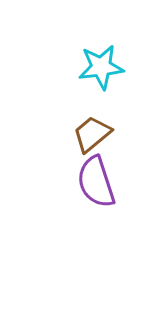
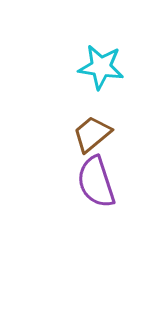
cyan star: rotated 15 degrees clockwise
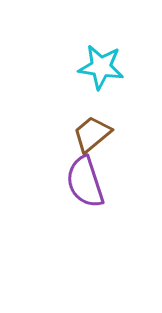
purple semicircle: moved 11 px left
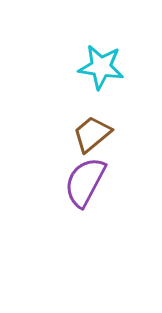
purple semicircle: rotated 46 degrees clockwise
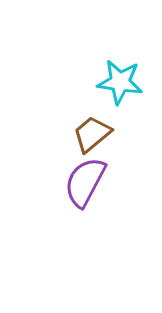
cyan star: moved 19 px right, 15 px down
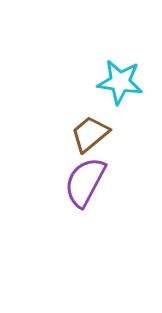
brown trapezoid: moved 2 px left
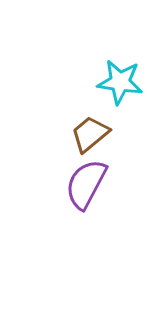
purple semicircle: moved 1 px right, 2 px down
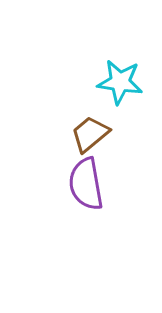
purple semicircle: rotated 38 degrees counterclockwise
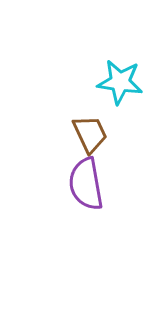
brown trapezoid: rotated 105 degrees clockwise
